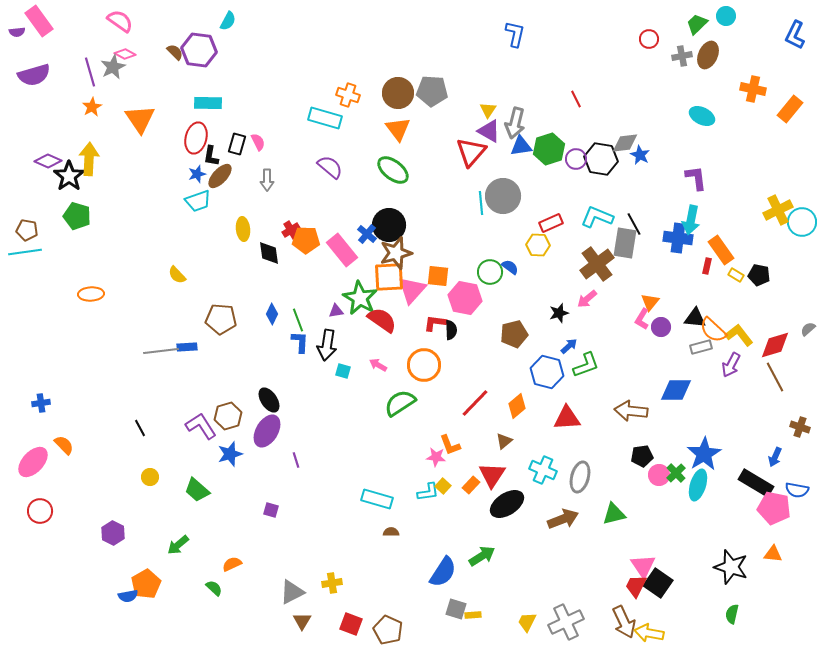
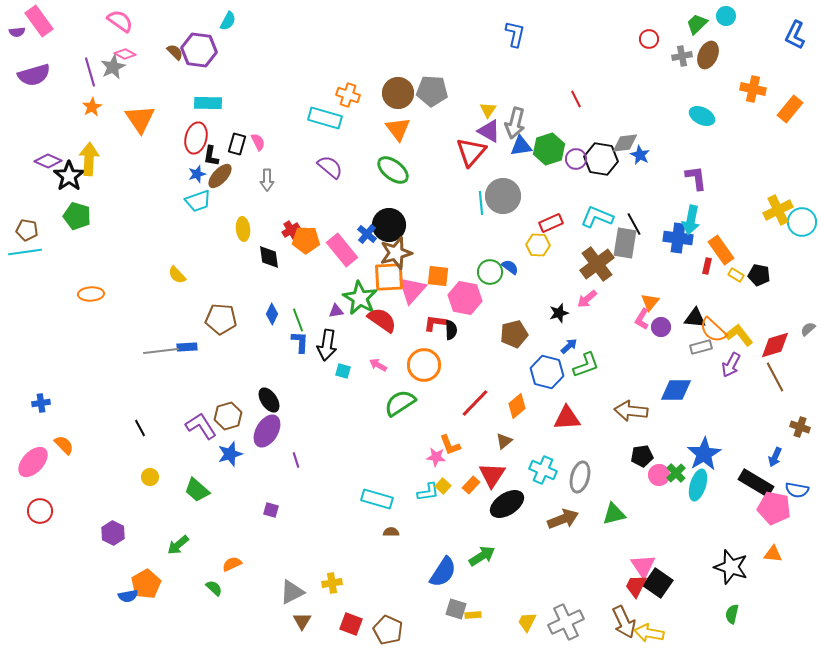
black diamond at (269, 253): moved 4 px down
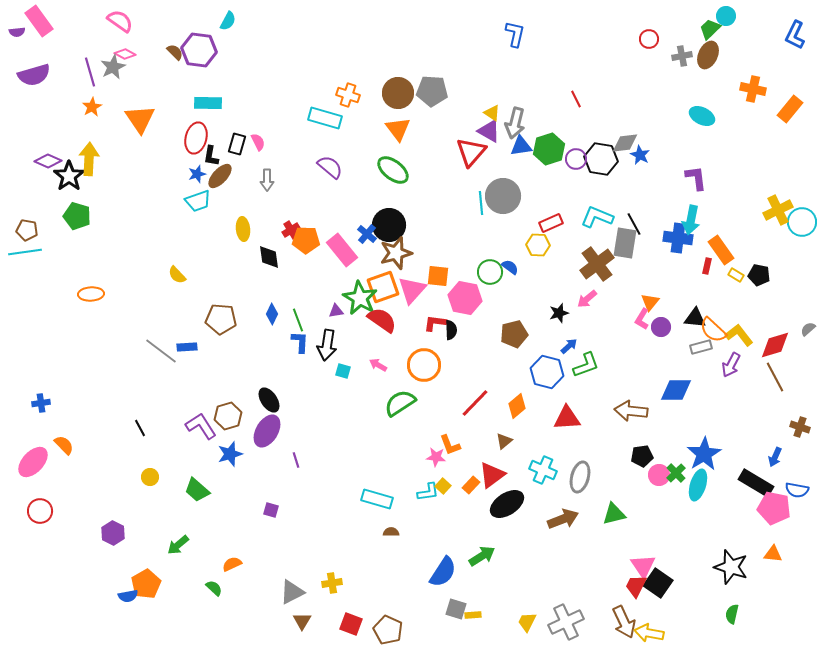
green trapezoid at (697, 24): moved 13 px right, 5 px down
yellow triangle at (488, 110): moved 4 px right, 3 px down; rotated 30 degrees counterclockwise
orange square at (389, 277): moved 6 px left, 10 px down; rotated 16 degrees counterclockwise
gray line at (161, 351): rotated 44 degrees clockwise
red triangle at (492, 475): rotated 20 degrees clockwise
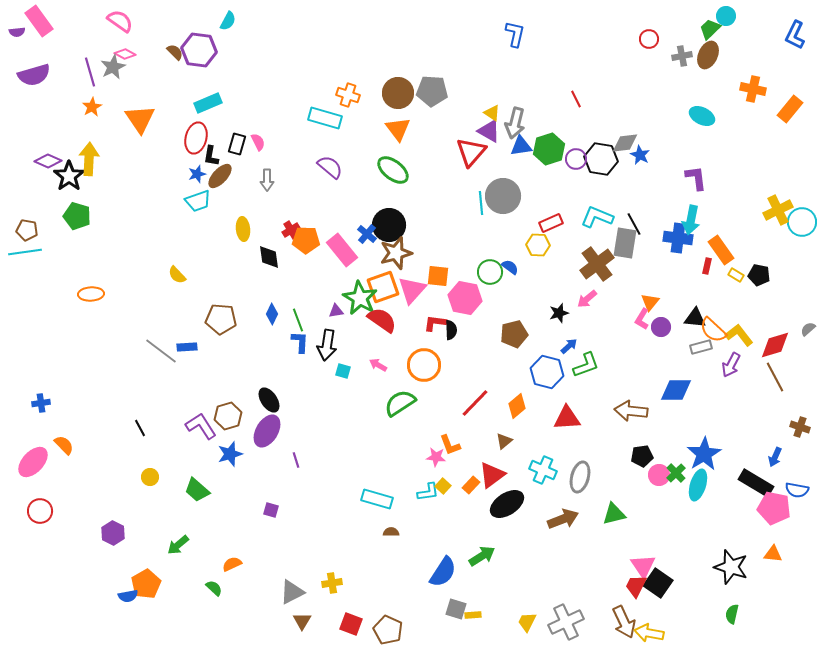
cyan rectangle at (208, 103): rotated 24 degrees counterclockwise
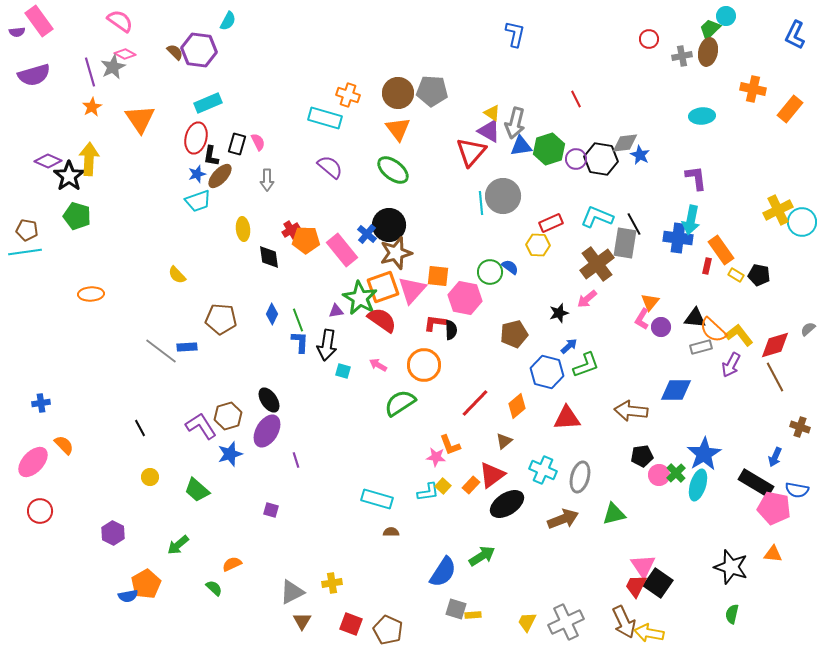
brown ellipse at (708, 55): moved 3 px up; rotated 12 degrees counterclockwise
cyan ellipse at (702, 116): rotated 30 degrees counterclockwise
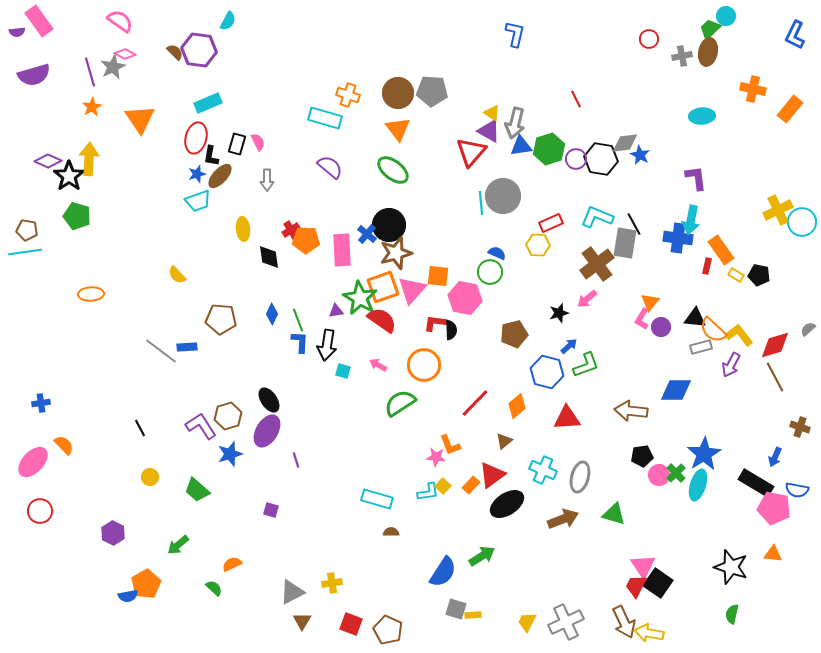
pink rectangle at (342, 250): rotated 36 degrees clockwise
blue semicircle at (510, 267): moved 13 px left, 14 px up; rotated 12 degrees counterclockwise
green triangle at (614, 514): rotated 30 degrees clockwise
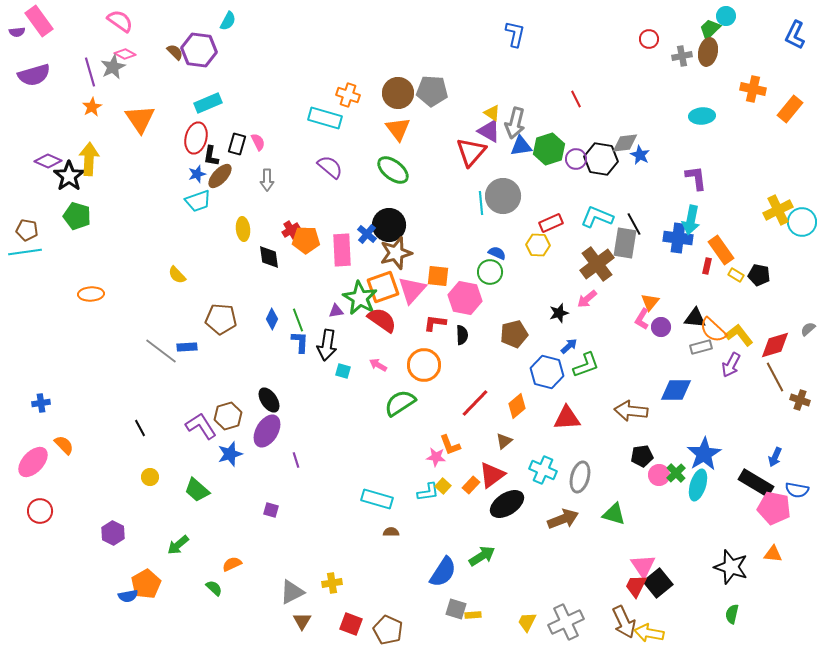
blue diamond at (272, 314): moved 5 px down
black semicircle at (451, 330): moved 11 px right, 5 px down
brown cross at (800, 427): moved 27 px up
black square at (658, 583): rotated 16 degrees clockwise
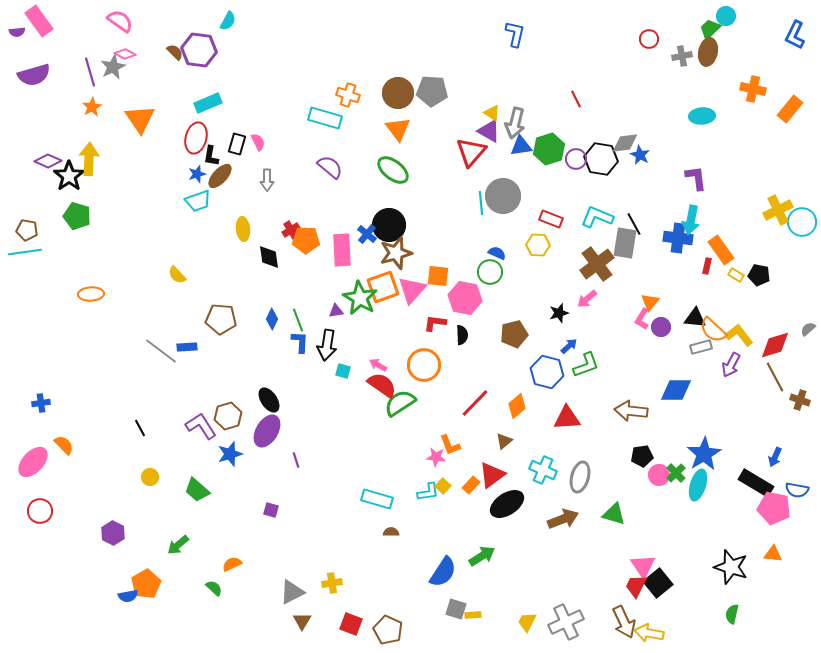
red rectangle at (551, 223): moved 4 px up; rotated 45 degrees clockwise
red semicircle at (382, 320): moved 65 px down
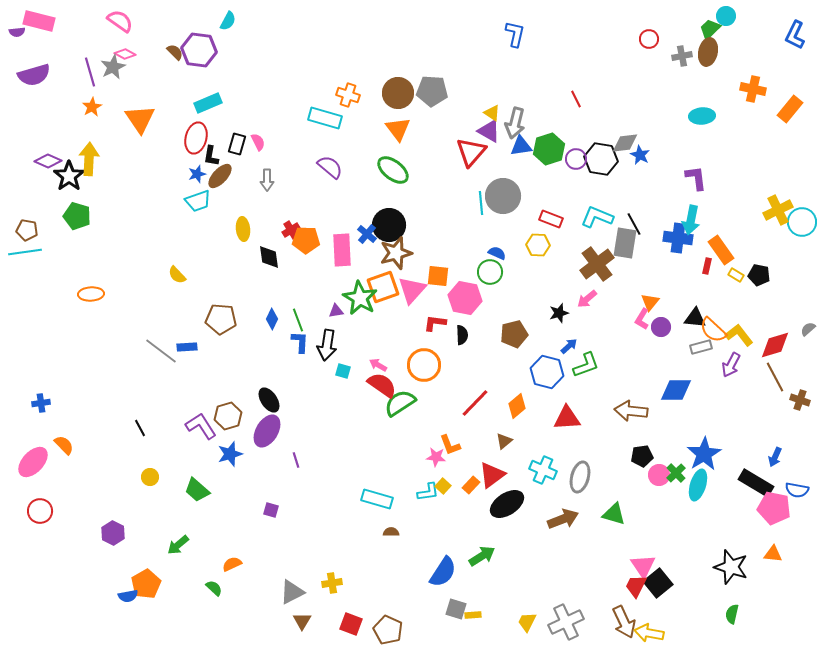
pink rectangle at (39, 21): rotated 40 degrees counterclockwise
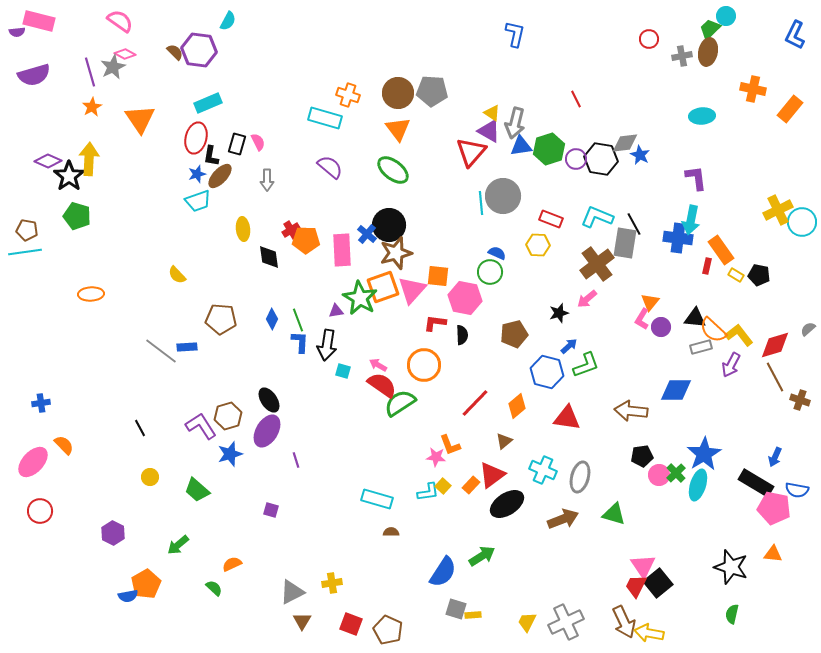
red triangle at (567, 418): rotated 12 degrees clockwise
